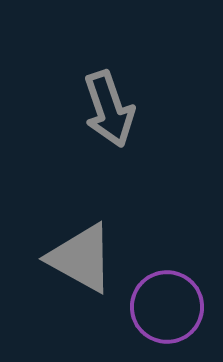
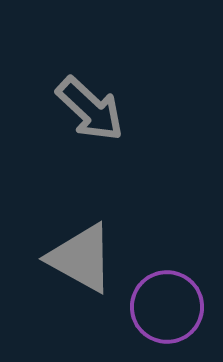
gray arrow: moved 19 px left; rotated 28 degrees counterclockwise
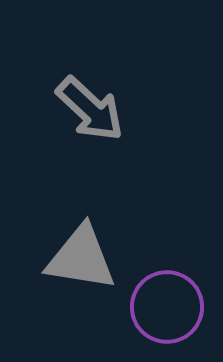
gray triangle: rotated 20 degrees counterclockwise
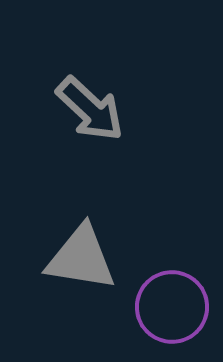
purple circle: moved 5 px right
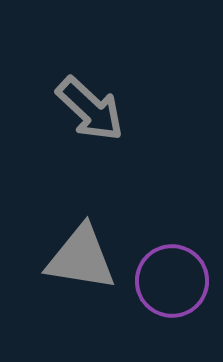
purple circle: moved 26 px up
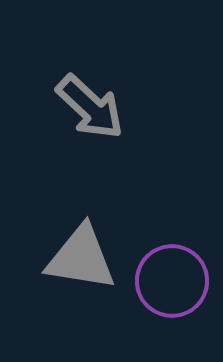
gray arrow: moved 2 px up
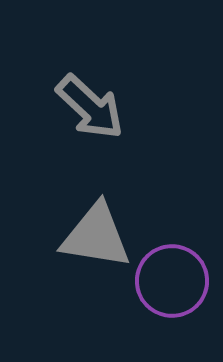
gray triangle: moved 15 px right, 22 px up
